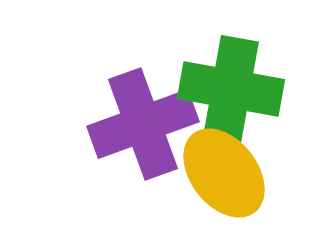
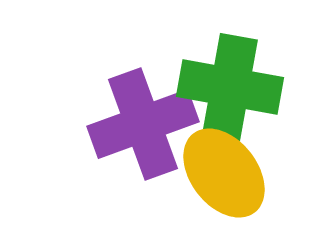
green cross: moved 1 px left, 2 px up
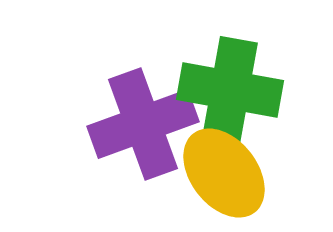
green cross: moved 3 px down
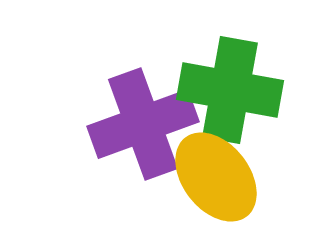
yellow ellipse: moved 8 px left, 4 px down
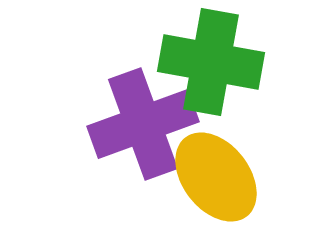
green cross: moved 19 px left, 28 px up
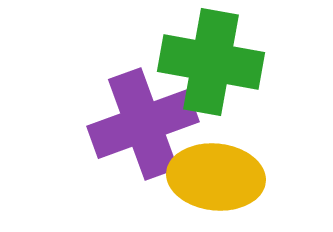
yellow ellipse: rotated 46 degrees counterclockwise
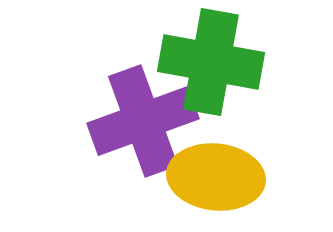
purple cross: moved 3 px up
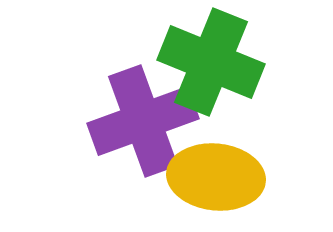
green cross: rotated 12 degrees clockwise
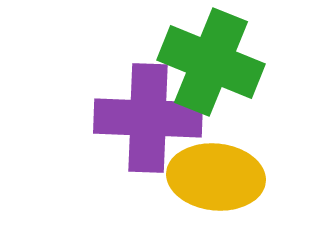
purple cross: moved 5 px right, 3 px up; rotated 22 degrees clockwise
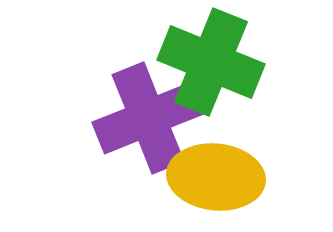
purple cross: rotated 24 degrees counterclockwise
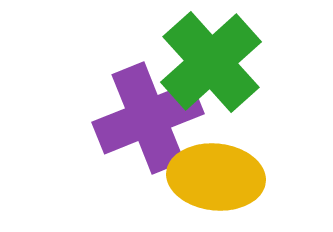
green cross: rotated 26 degrees clockwise
